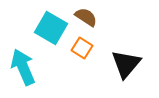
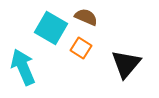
brown semicircle: rotated 10 degrees counterclockwise
orange square: moved 1 px left
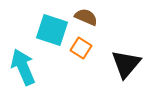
cyan square: moved 1 px right, 2 px down; rotated 12 degrees counterclockwise
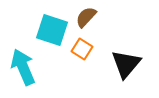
brown semicircle: rotated 70 degrees counterclockwise
orange square: moved 1 px right, 1 px down
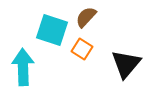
cyan arrow: rotated 21 degrees clockwise
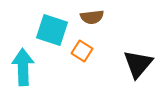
brown semicircle: moved 6 px right; rotated 140 degrees counterclockwise
orange square: moved 2 px down
black triangle: moved 12 px right
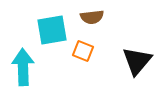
cyan square: rotated 28 degrees counterclockwise
orange square: moved 1 px right; rotated 10 degrees counterclockwise
black triangle: moved 1 px left, 3 px up
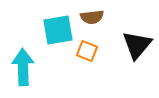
cyan square: moved 6 px right
orange square: moved 4 px right
black triangle: moved 16 px up
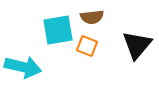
orange square: moved 5 px up
cyan arrow: rotated 105 degrees clockwise
